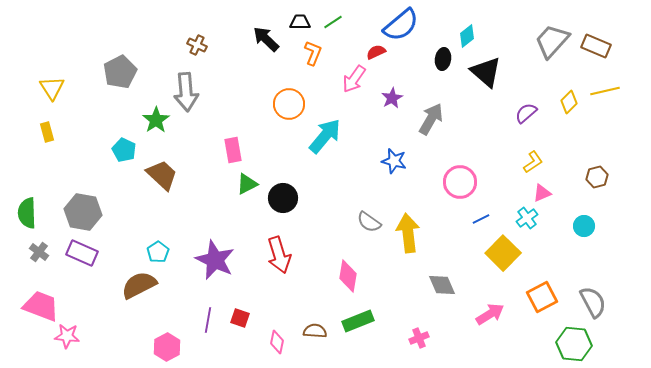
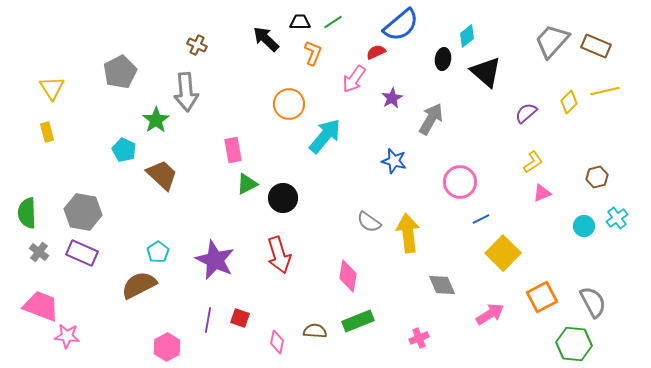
cyan cross at (527, 218): moved 90 px right
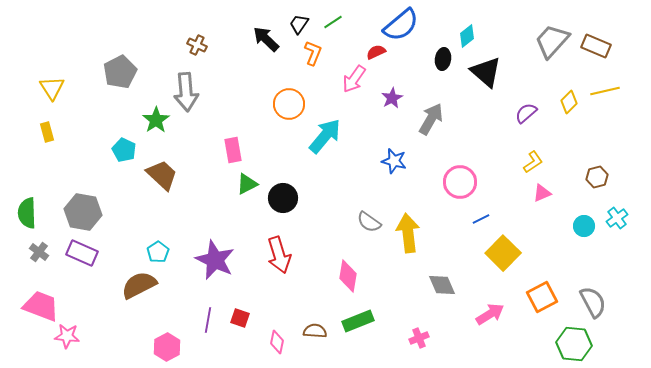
black trapezoid at (300, 22): moved 1 px left, 2 px down; rotated 55 degrees counterclockwise
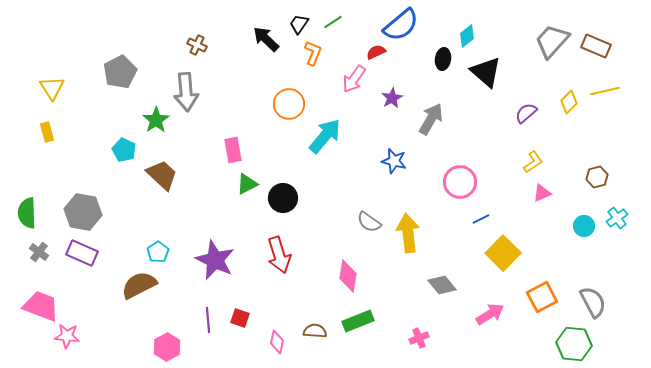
gray diamond at (442, 285): rotated 16 degrees counterclockwise
purple line at (208, 320): rotated 15 degrees counterclockwise
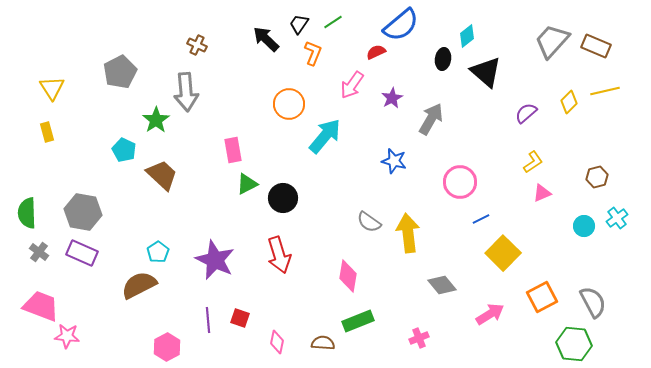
pink arrow at (354, 79): moved 2 px left, 6 px down
brown semicircle at (315, 331): moved 8 px right, 12 px down
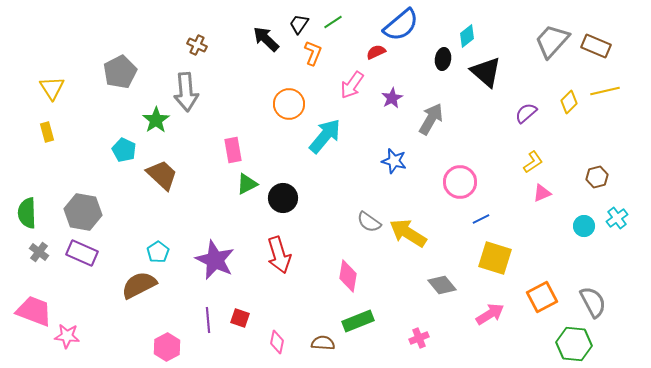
yellow arrow at (408, 233): rotated 51 degrees counterclockwise
yellow square at (503, 253): moved 8 px left, 5 px down; rotated 28 degrees counterclockwise
pink trapezoid at (41, 306): moved 7 px left, 5 px down
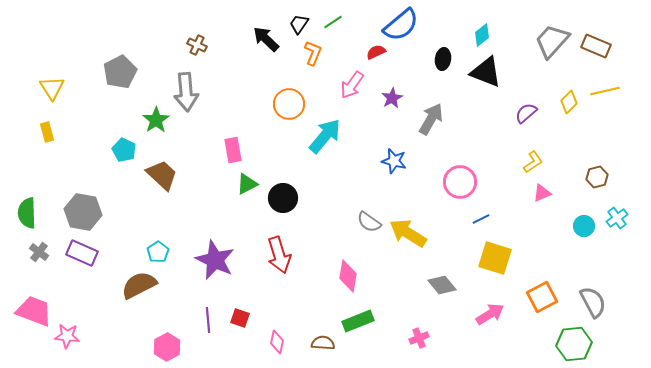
cyan diamond at (467, 36): moved 15 px right, 1 px up
black triangle at (486, 72): rotated 20 degrees counterclockwise
green hexagon at (574, 344): rotated 12 degrees counterclockwise
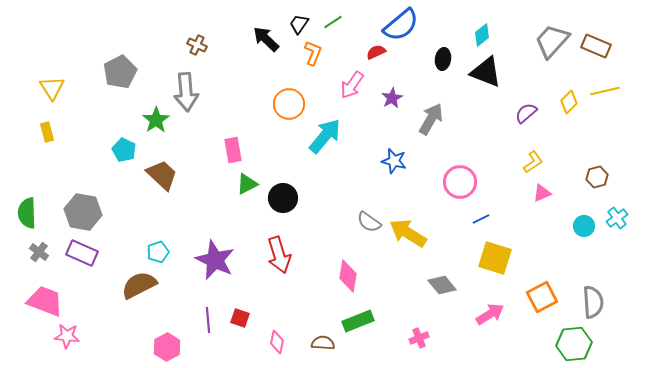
cyan pentagon at (158, 252): rotated 15 degrees clockwise
gray semicircle at (593, 302): rotated 24 degrees clockwise
pink trapezoid at (34, 311): moved 11 px right, 10 px up
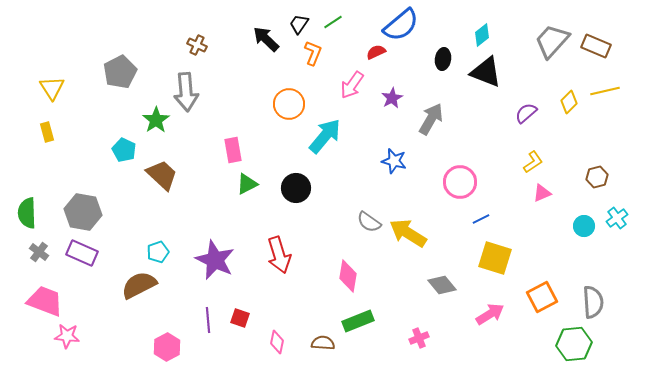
black circle at (283, 198): moved 13 px right, 10 px up
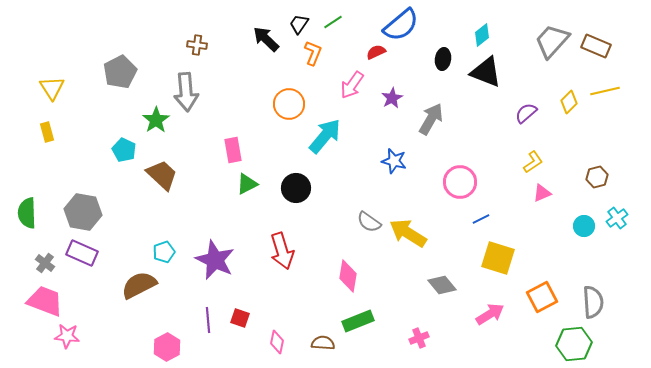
brown cross at (197, 45): rotated 18 degrees counterclockwise
gray cross at (39, 252): moved 6 px right, 11 px down
cyan pentagon at (158, 252): moved 6 px right
red arrow at (279, 255): moved 3 px right, 4 px up
yellow square at (495, 258): moved 3 px right
